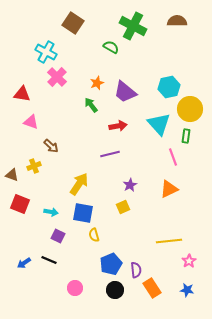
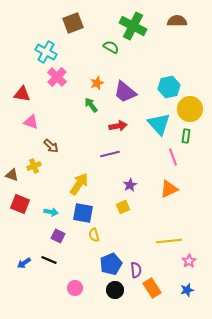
brown square: rotated 35 degrees clockwise
blue star: rotated 24 degrees counterclockwise
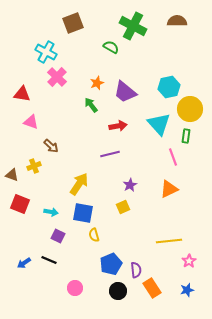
black circle: moved 3 px right, 1 px down
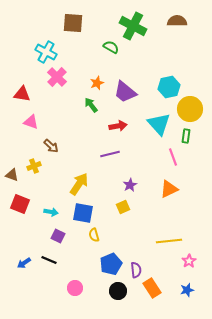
brown square: rotated 25 degrees clockwise
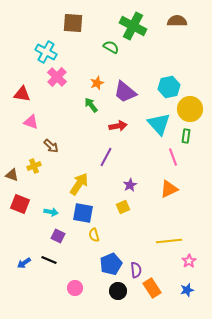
purple line: moved 4 px left, 3 px down; rotated 48 degrees counterclockwise
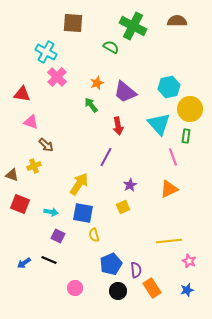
red arrow: rotated 90 degrees clockwise
brown arrow: moved 5 px left, 1 px up
pink star: rotated 16 degrees counterclockwise
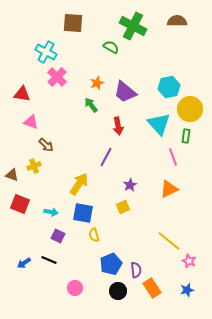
yellow line: rotated 45 degrees clockwise
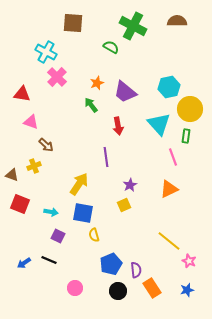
purple line: rotated 36 degrees counterclockwise
yellow square: moved 1 px right, 2 px up
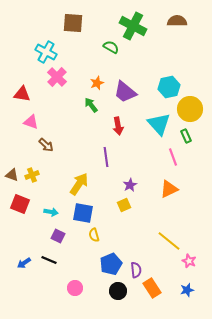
green rectangle: rotated 32 degrees counterclockwise
yellow cross: moved 2 px left, 9 px down
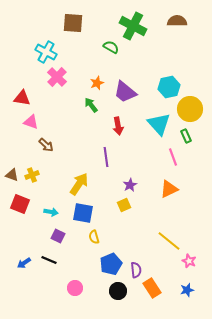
red triangle: moved 4 px down
yellow semicircle: moved 2 px down
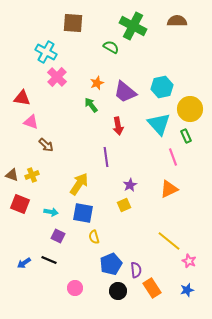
cyan hexagon: moved 7 px left
